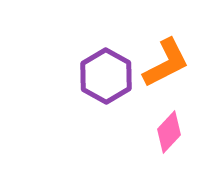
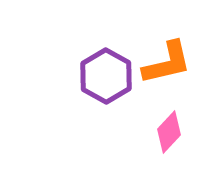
orange L-shape: moved 1 px right; rotated 14 degrees clockwise
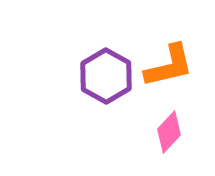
orange L-shape: moved 2 px right, 3 px down
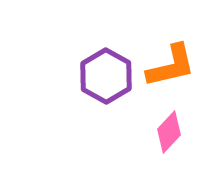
orange L-shape: moved 2 px right
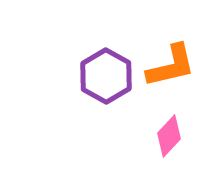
pink diamond: moved 4 px down
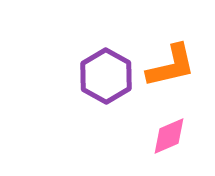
pink diamond: rotated 24 degrees clockwise
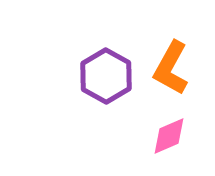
orange L-shape: moved 2 px down; rotated 132 degrees clockwise
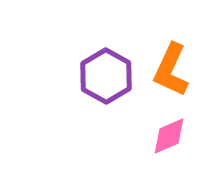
orange L-shape: moved 2 px down; rotated 4 degrees counterclockwise
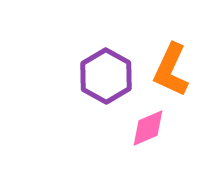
pink diamond: moved 21 px left, 8 px up
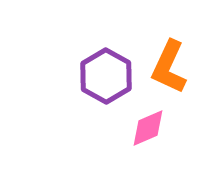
orange L-shape: moved 2 px left, 3 px up
